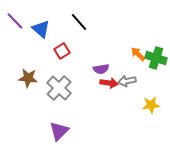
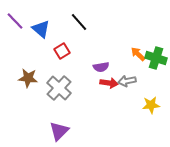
purple semicircle: moved 2 px up
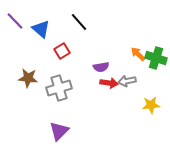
gray cross: rotated 30 degrees clockwise
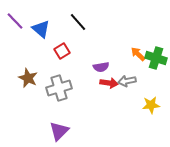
black line: moved 1 px left
brown star: rotated 18 degrees clockwise
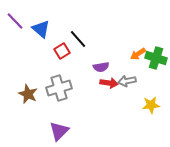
black line: moved 17 px down
orange arrow: rotated 77 degrees counterclockwise
brown star: moved 16 px down
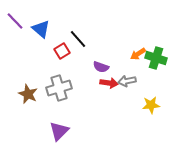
purple semicircle: rotated 28 degrees clockwise
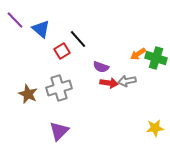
purple line: moved 1 px up
yellow star: moved 4 px right, 23 px down
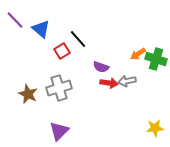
green cross: moved 1 px down
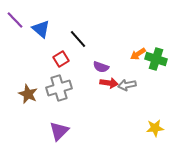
red square: moved 1 px left, 8 px down
gray arrow: moved 4 px down
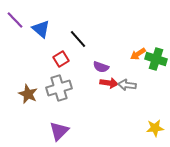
gray arrow: rotated 18 degrees clockwise
